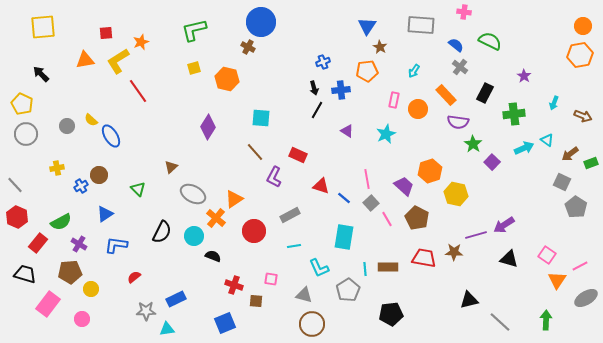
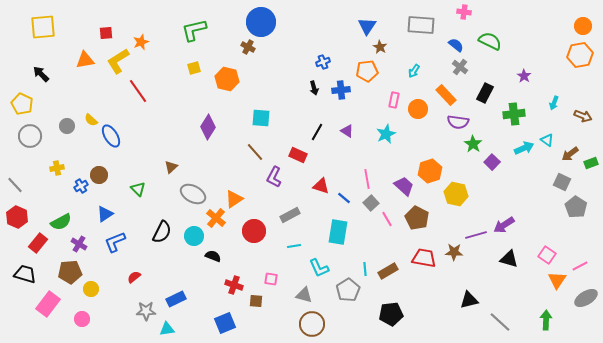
black line at (317, 110): moved 22 px down
gray circle at (26, 134): moved 4 px right, 2 px down
cyan rectangle at (344, 237): moved 6 px left, 5 px up
blue L-shape at (116, 245): moved 1 px left, 3 px up; rotated 30 degrees counterclockwise
brown rectangle at (388, 267): moved 4 px down; rotated 30 degrees counterclockwise
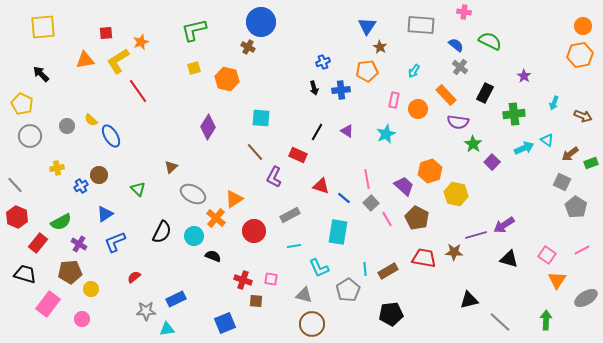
pink line at (580, 266): moved 2 px right, 16 px up
red cross at (234, 285): moved 9 px right, 5 px up
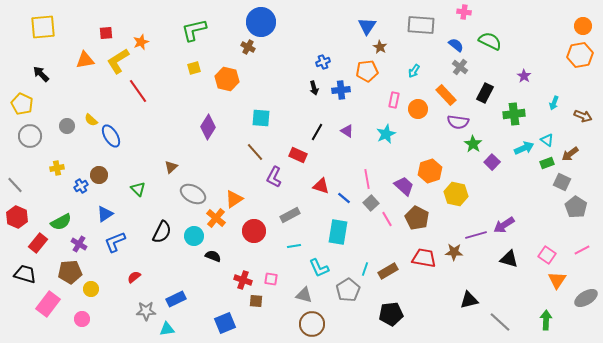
green rectangle at (591, 163): moved 44 px left
cyan line at (365, 269): rotated 24 degrees clockwise
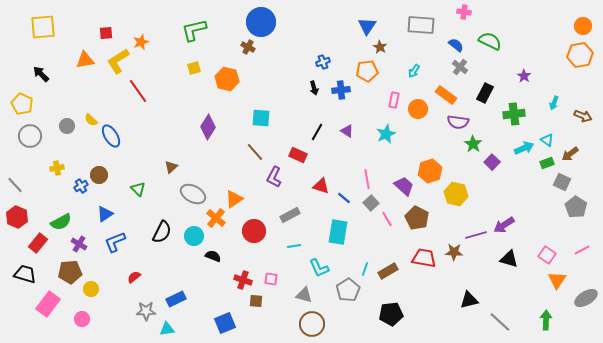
orange rectangle at (446, 95): rotated 10 degrees counterclockwise
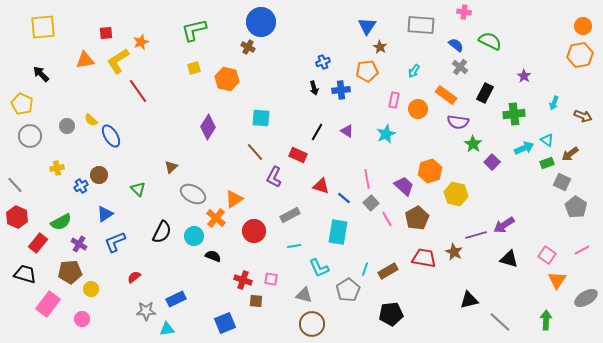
brown pentagon at (417, 218): rotated 15 degrees clockwise
brown star at (454, 252): rotated 24 degrees clockwise
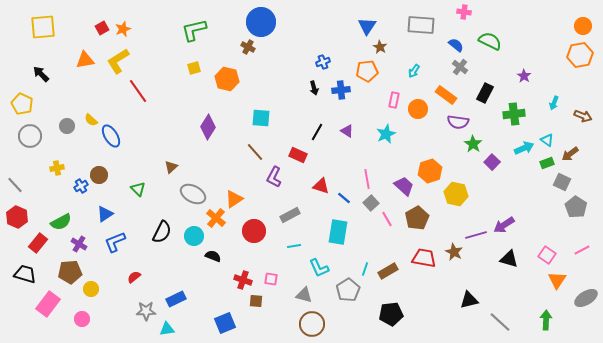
red square at (106, 33): moved 4 px left, 5 px up; rotated 24 degrees counterclockwise
orange star at (141, 42): moved 18 px left, 13 px up
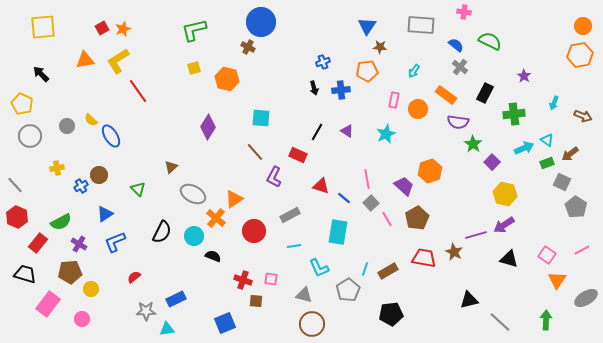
brown star at (380, 47): rotated 24 degrees counterclockwise
yellow hexagon at (456, 194): moved 49 px right
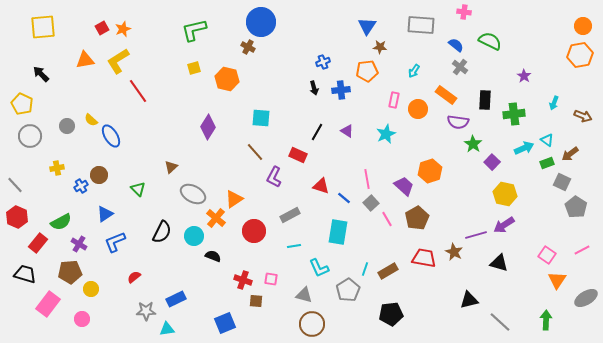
black rectangle at (485, 93): moved 7 px down; rotated 24 degrees counterclockwise
black triangle at (509, 259): moved 10 px left, 4 px down
